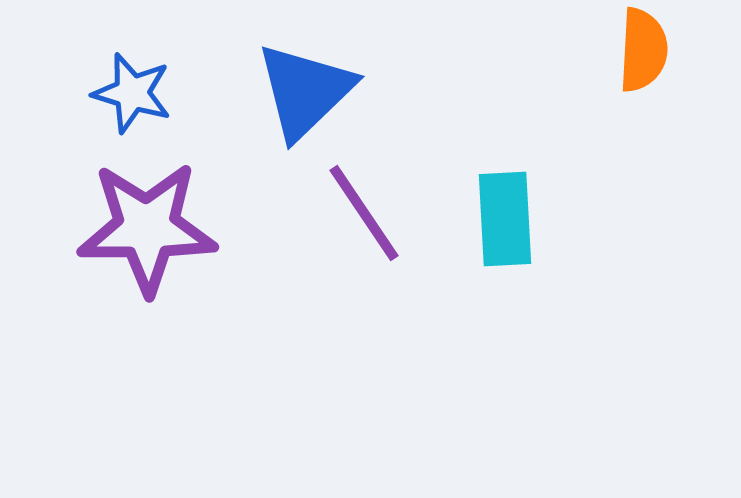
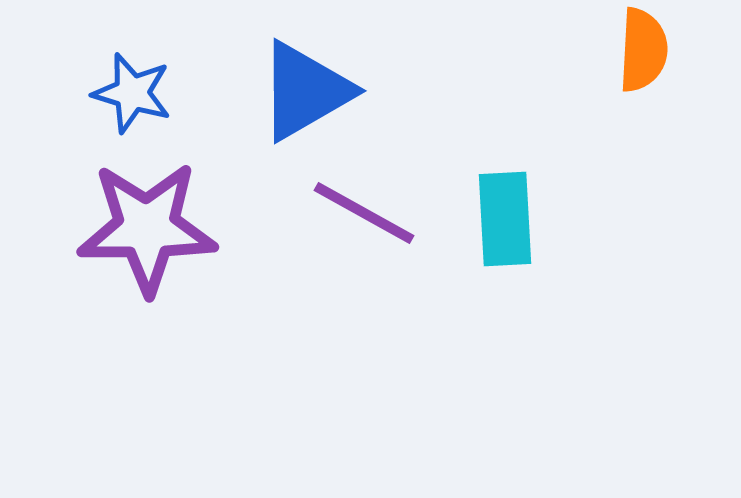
blue triangle: rotated 14 degrees clockwise
purple line: rotated 27 degrees counterclockwise
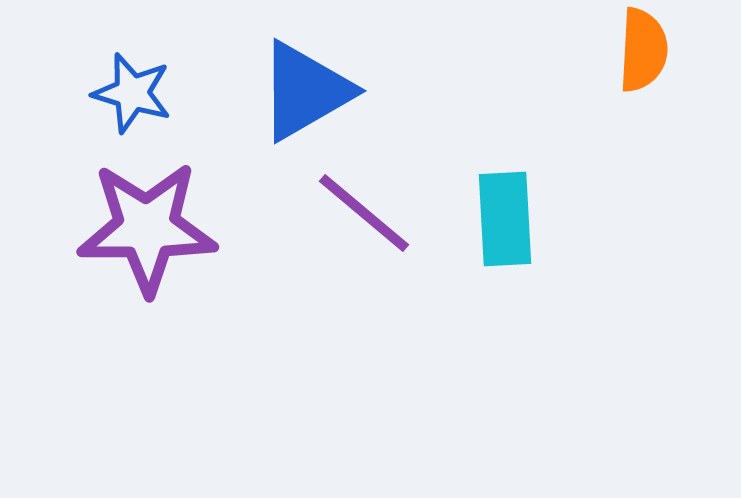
purple line: rotated 11 degrees clockwise
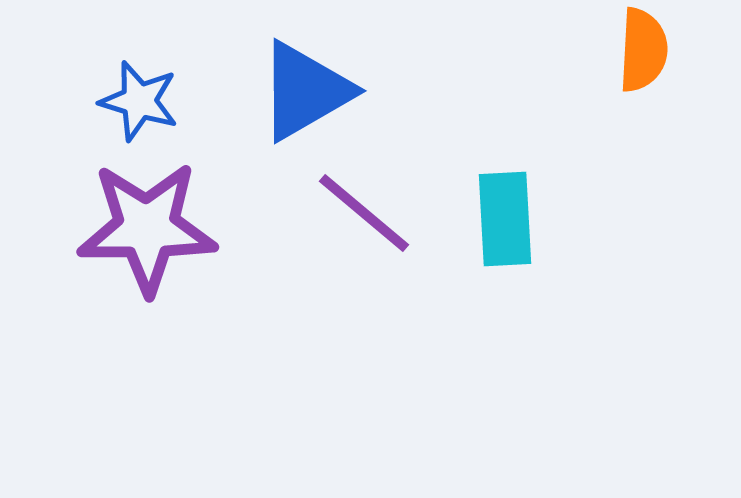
blue star: moved 7 px right, 8 px down
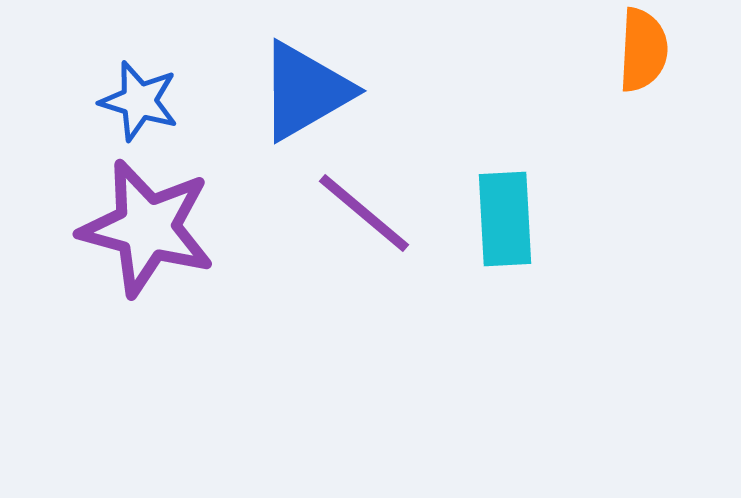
purple star: rotated 15 degrees clockwise
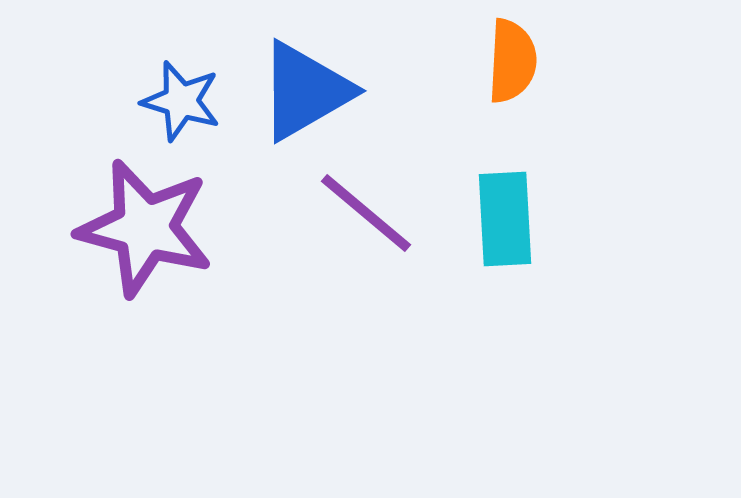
orange semicircle: moved 131 px left, 11 px down
blue star: moved 42 px right
purple line: moved 2 px right
purple star: moved 2 px left
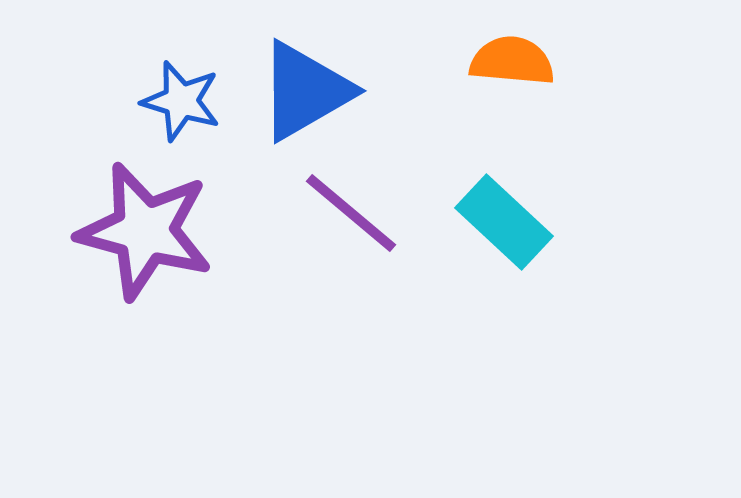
orange semicircle: rotated 88 degrees counterclockwise
purple line: moved 15 px left
cyan rectangle: moved 1 px left, 3 px down; rotated 44 degrees counterclockwise
purple star: moved 3 px down
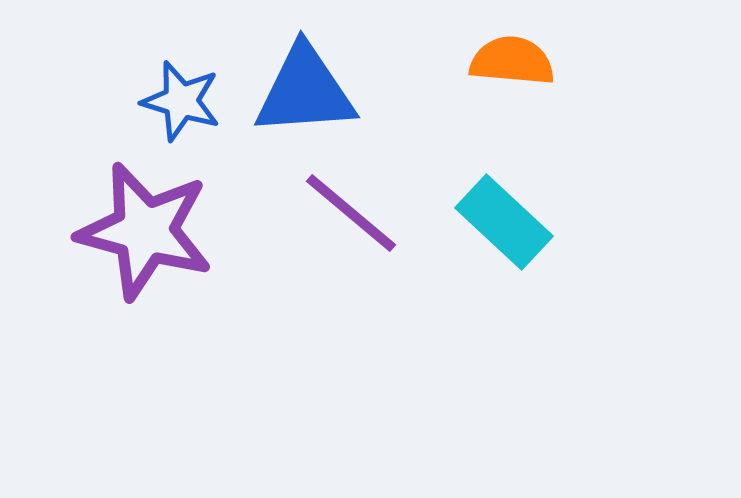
blue triangle: rotated 26 degrees clockwise
